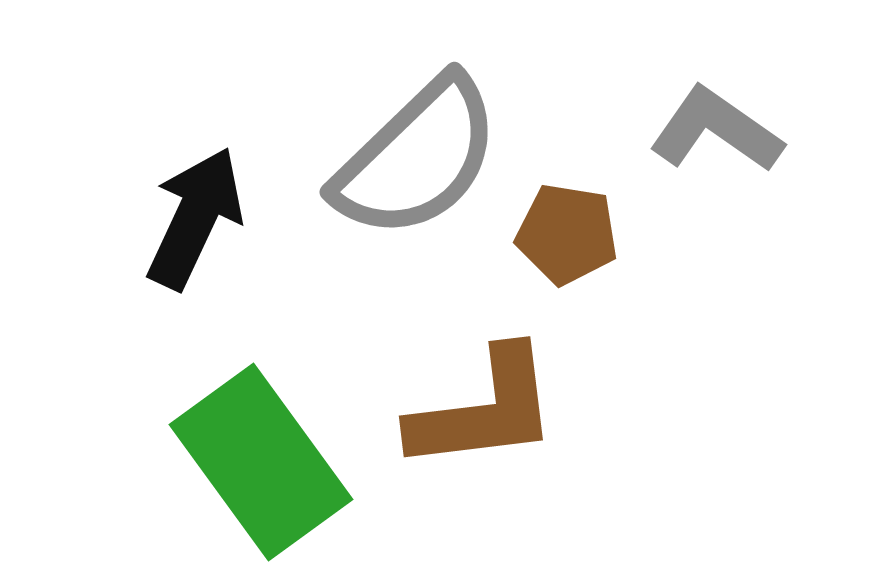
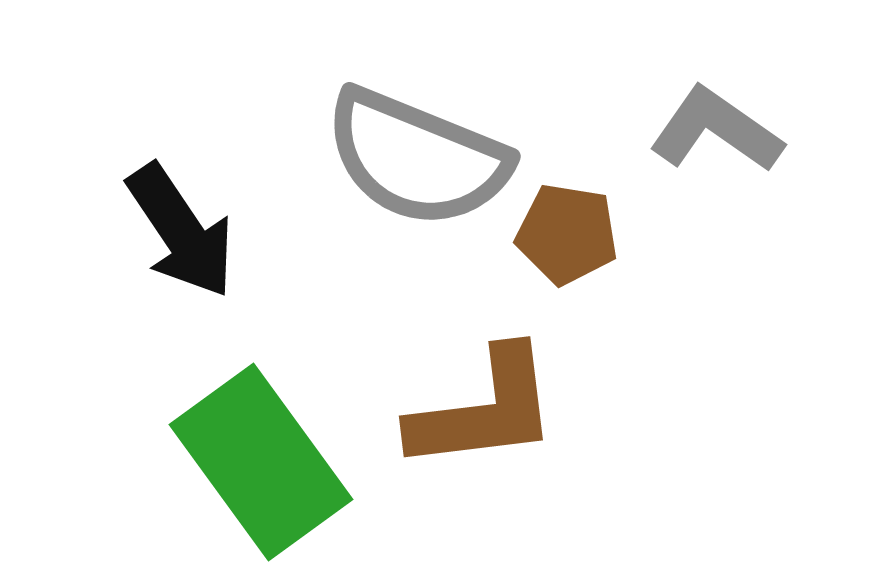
gray semicircle: rotated 66 degrees clockwise
black arrow: moved 14 px left, 13 px down; rotated 121 degrees clockwise
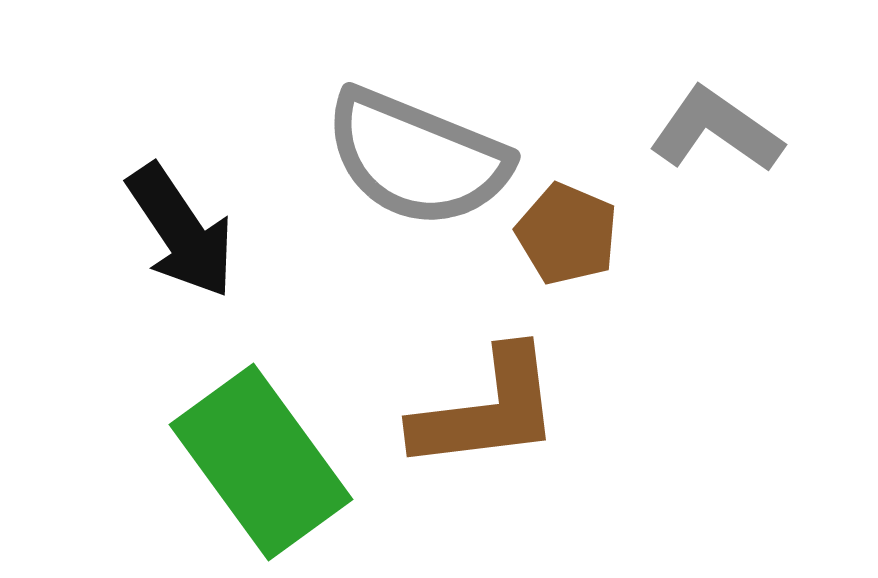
brown pentagon: rotated 14 degrees clockwise
brown L-shape: moved 3 px right
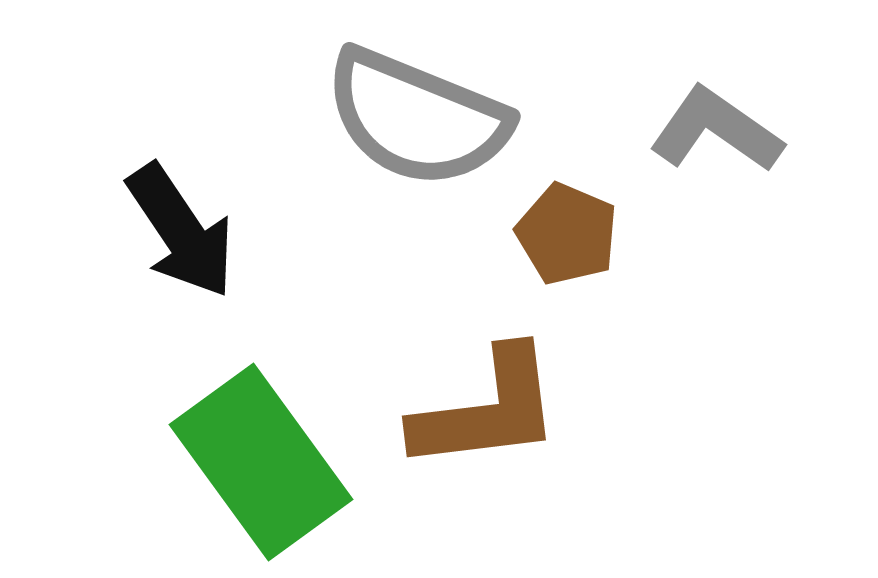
gray semicircle: moved 40 px up
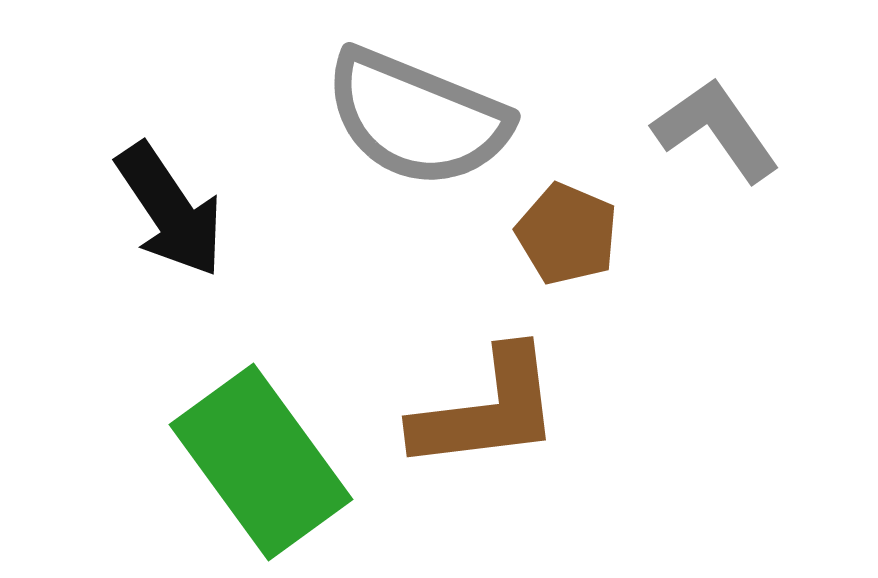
gray L-shape: rotated 20 degrees clockwise
black arrow: moved 11 px left, 21 px up
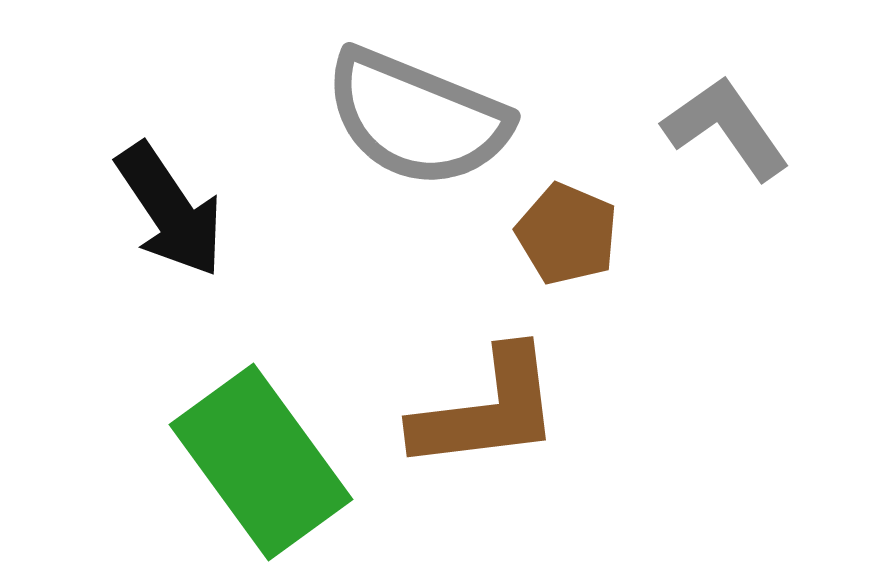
gray L-shape: moved 10 px right, 2 px up
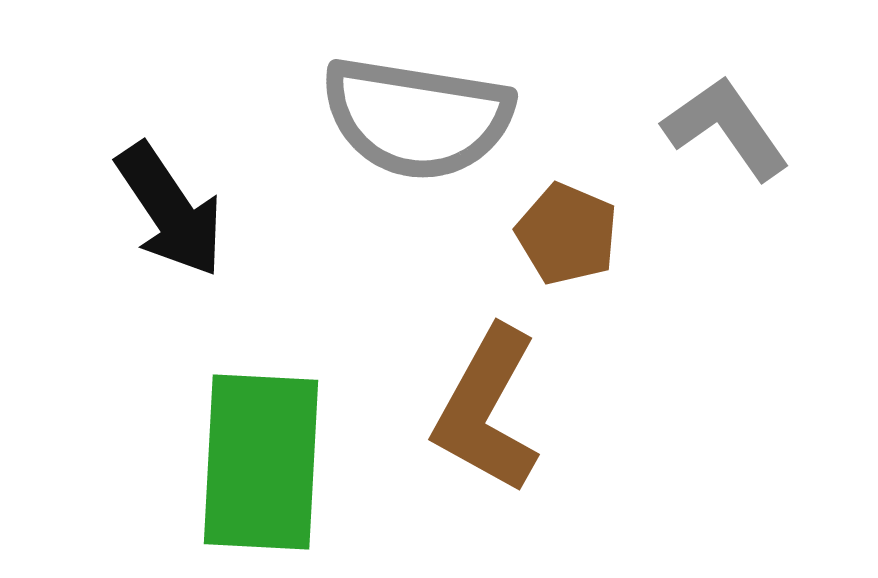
gray semicircle: rotated 13 degrees counterclockwise
brown L-shape: rotated 126 degrees clockwise
green rectangle: rotated 39 degrees clockwise
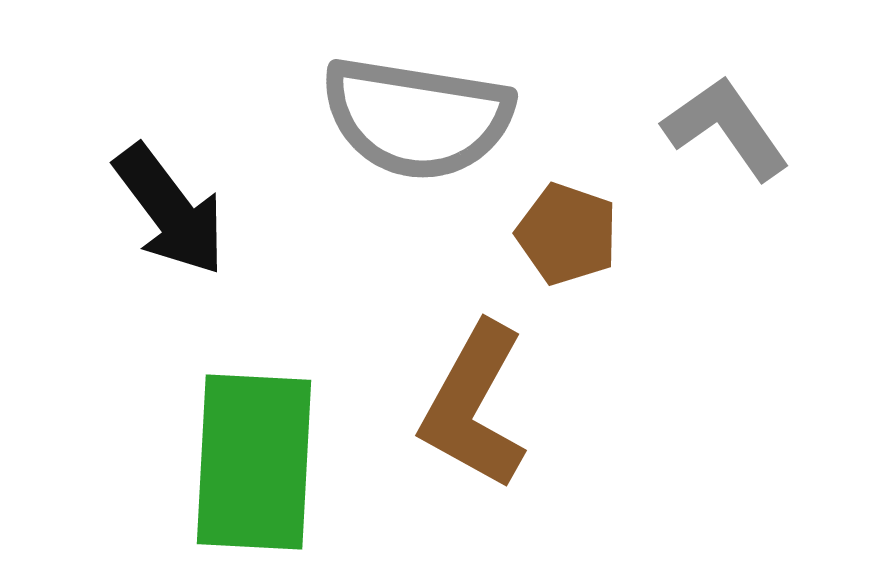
black arrow: rotated 3 degrees counterclockwise
brown pentagon: rotated 4 degrees counterclockwise
brown L-shape: moved 13 px left, 4 px up
green rectangle: moved 7 px left
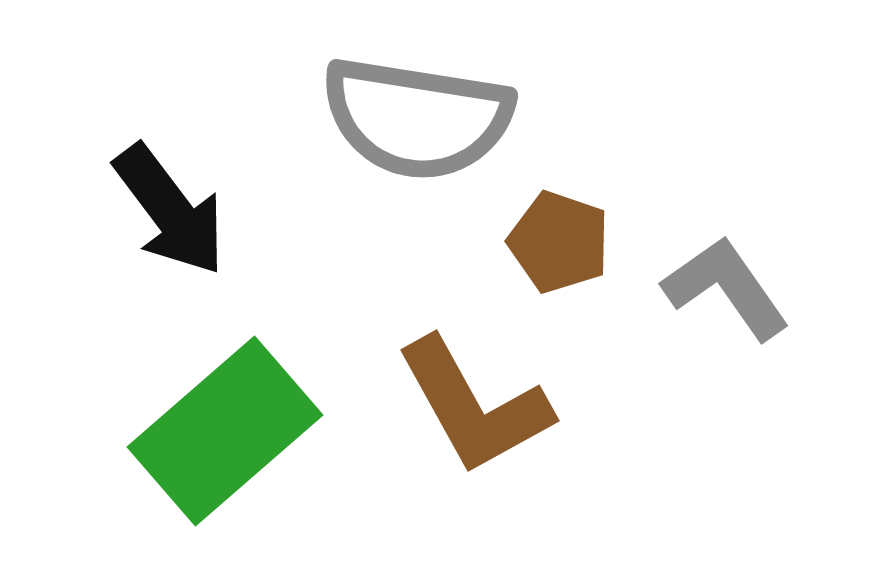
gray L-shape: moved 160 px down
brown pentagon: moved 8 px left, 8 px down
brown L-shape: rotated 58 degrees counterclockwise
green rectangle: moved 29 px left, 31 px up; rotated 46 degrees clockwise
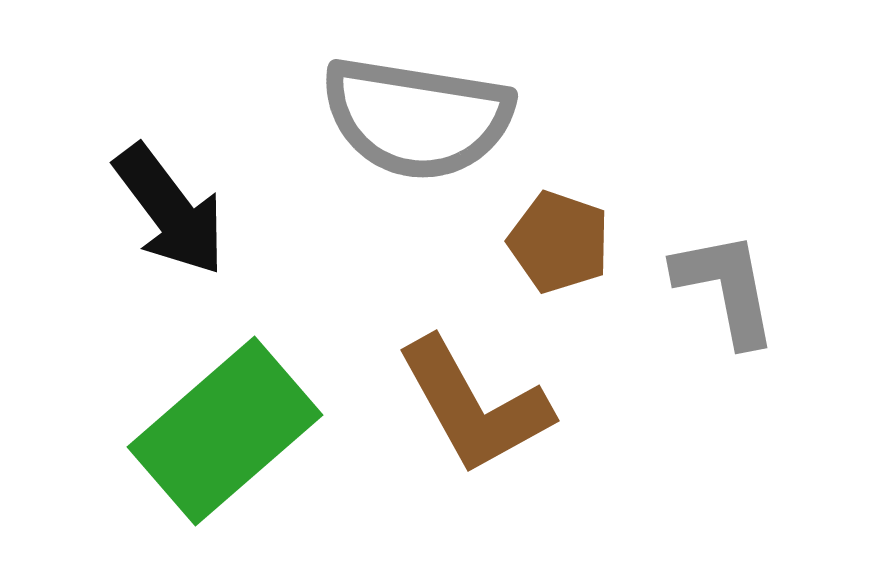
gray L-shape: rotated 24 degrees clockwise
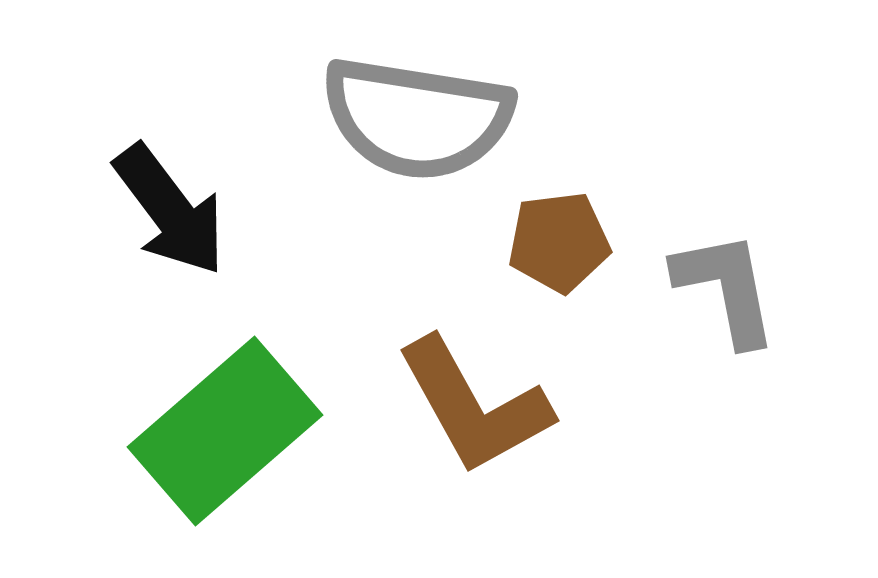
brown pentagon: rotated 26 degrees counterclockwise
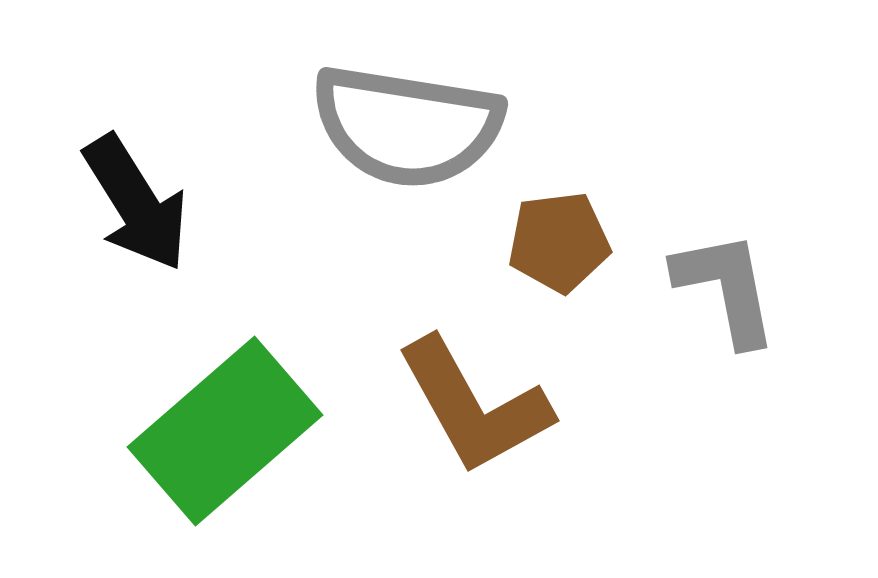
gray semicircle: moved 10 px left, 8 px down
black arrow: moved 34 px left, 7 px up; rotated 5 degrees clockwise
